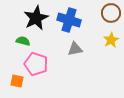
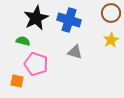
gray triangle: moved 3 px down; rotated 28 degrees clockwise
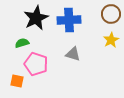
brown circle: moved 1 px down
blue cross: rotated 20 degrees counterclockwise
green semicircle: moved 1 px left, 2 px down; rotated 32 degrees counterclockwise
gray triangle: moved 2 px left, 2 px down
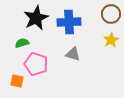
blue cross: moved 2 px down
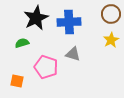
pink pentagon: moved 10 px right, 3 px down
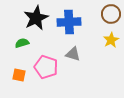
orange square: moved 2 px right, 6 px up
